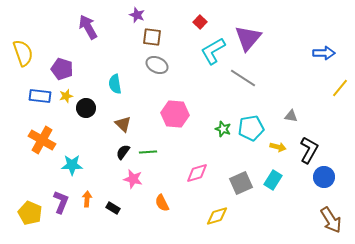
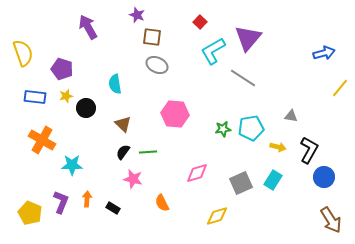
blue arrow: rotated 15 degrees counterclockwise
blue rectangle: moved 5 px left, 1 px down
green star: rotated 28 degrees counterclockwise
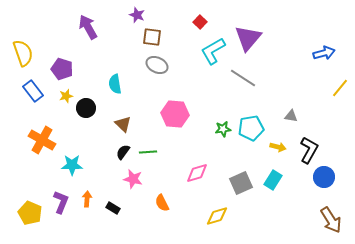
blue rectangle: moved 2 px left, 6 px up; rotated 45 degrees clockwise
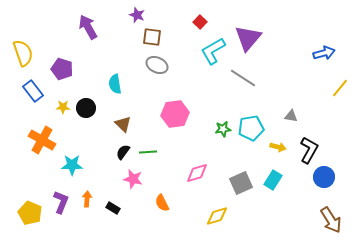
yellow star: moved 3 px left, 11 px down; rotated 16 degrees clockwise
pink hexagon: rotated 12 degrees counterclockwise
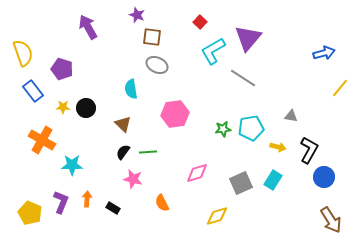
cyan semicircle: moved 16 px right, 5 px down
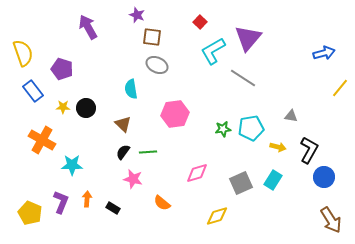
orange semicircle: rotated 24 degrees counterclockwise
